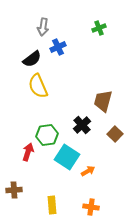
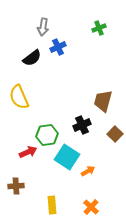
black semicircle: moved 1 px up
yellow semicircle: moved 19 px left, 11 px down
black cross: rotated 18 degrees clockwise
red arrow: rotated 48 degrees clockwise
brown cross: moved 2 px right, 4 px up
orange cross: rotated 35 degrees clockwise
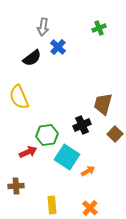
blue cross: rotated 21 degrees counterclockwise
brown trapezoid: moved 3 px down
orange cross: moved 1 px left, 1 px down
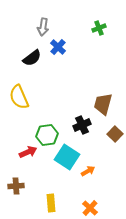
yellow rectangle: moved 1 px left, 2 px up
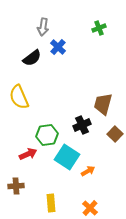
red arrow: moved 2 px down
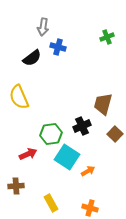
green cross: moved 8 px right, 9 px down
blue cross: rotated 28 degrees counterclockwise
black cross: moved 1 px down
green hexagon: moved 4 px right, 1 px up
yellow rectangle: rotated 24 degrees counterclockwise
orange cross: rotated 28 degrees counterclockwise
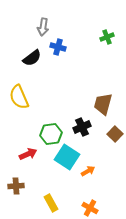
black cross: moved 1 px down
orange cross: rotated 14 degrees clockwise
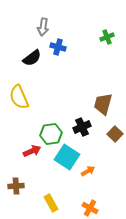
red arrow: moved 4 px right, 3 px up
